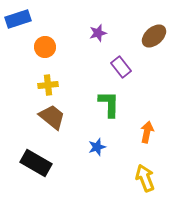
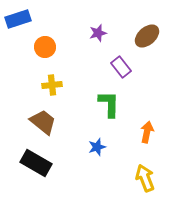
brown ellipse: moved 7 px left
yellow cross: moved 4 px right
brown trapezoid: moved 9 px left, 5 px down
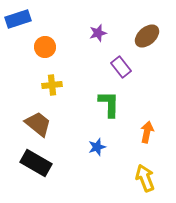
brown trapezoid: moved 5 px left, 2 px down
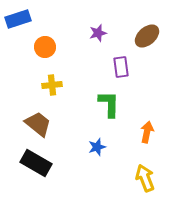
purple rectangle: rotated 30 degrees clockwise
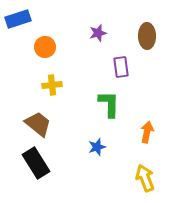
brown ellipse: rotated 50 degrees counterclockwise
black rectangle: rotated 28 degrees clockwise
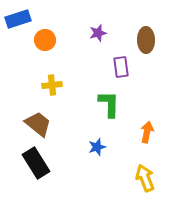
brown ellipse: moved 1 px left, 4 px down
orange circle: moved 7 px up
